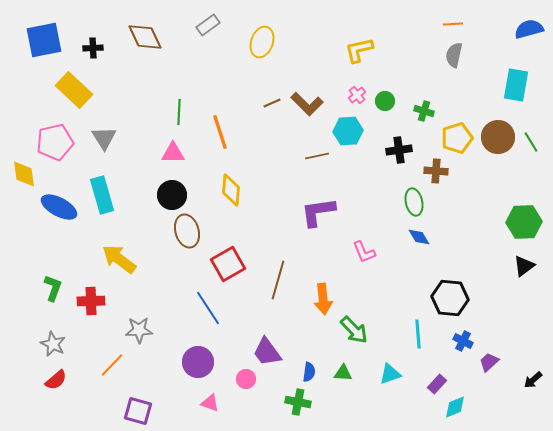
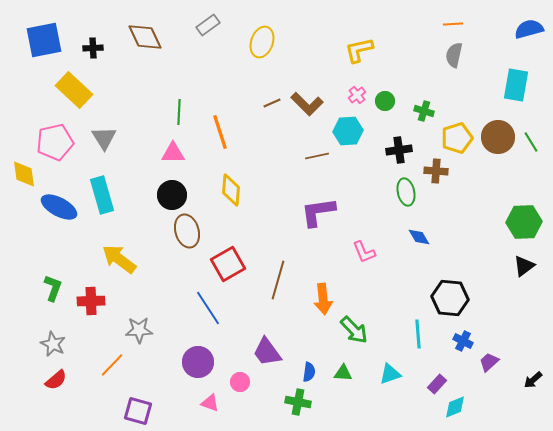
green ellipse at (414, 202): moved 8 px left, 10 px up
pink circle at (246, 379): moved 6 px left, 3 px down
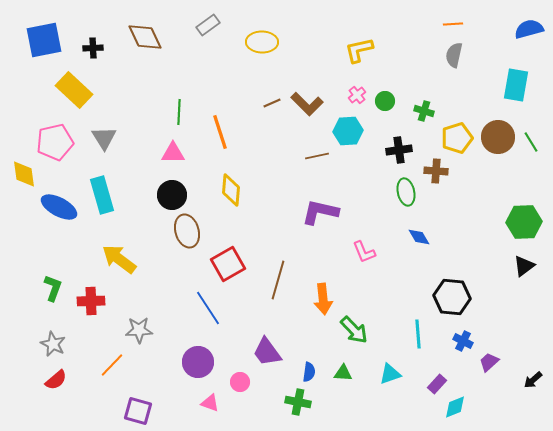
yellow ellipse at (262, 42): rotated 72 degrees clockwise
purple L-shape at (318, 212): moved 2 px right; rotated 21 degrees clockwise
black hexagon at (450, 298): moved 2 px right, 1 px up
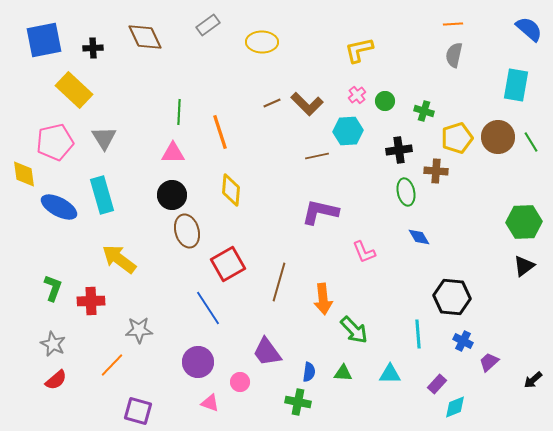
blue semicircle at (529, 29): rotated 56 degrees clockwise
brown line at (278, 280): moved 1 px right, 2 px down
cyan triangle at (390, 374): rotated 20 degrees clockwise
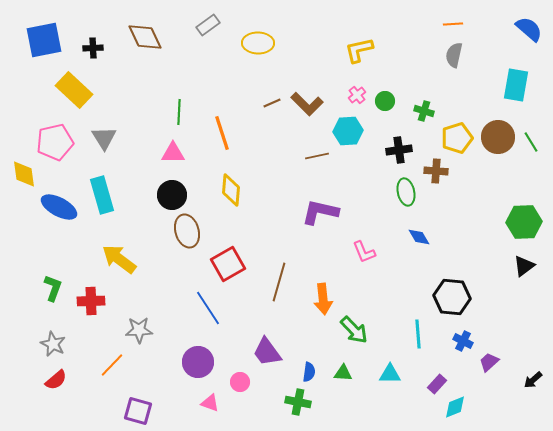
yellow ellipse at (262, 42): moved 4 px left, 1 px down
orange line at (220, 132): moved 2 px right, 1 px down
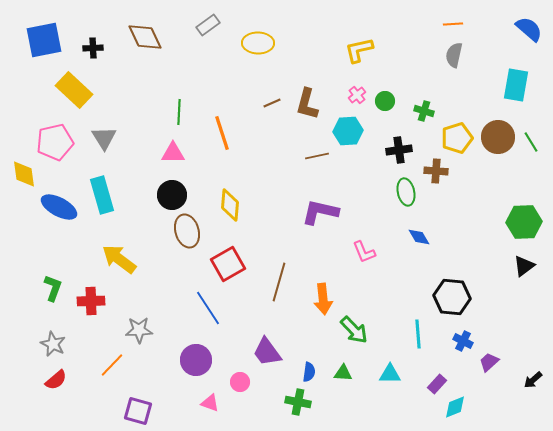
brown L-shape at (307, 104): rotated 60 degrees clockwise
yellow diamond at (231, 190): moved 1 px left, 15 px down
purple circle at (198, 362): moved 2 px left, 2 px up
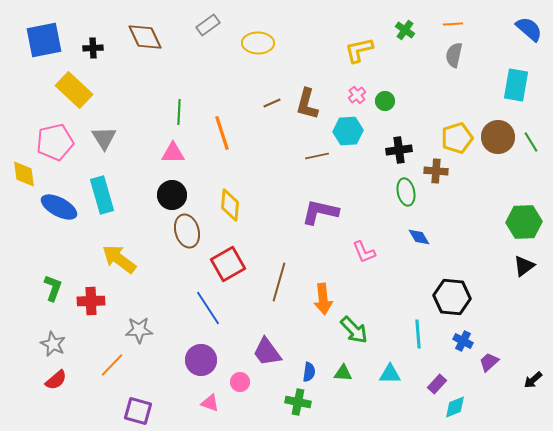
green cross at (424, 111): moved 19 px left, 81 px up; rotated 18 degrees clockwise
purple circle at (196, 360): moved 5 px right
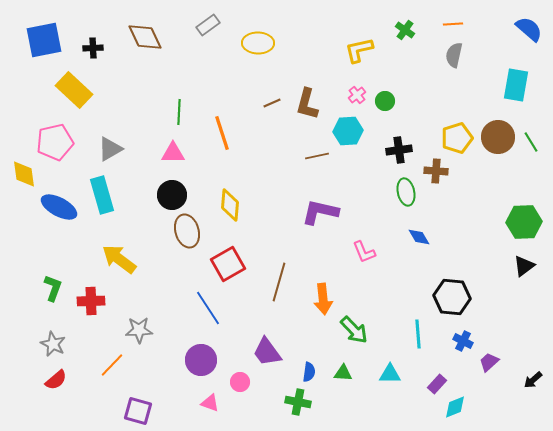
gray triangle at (104, 138): moved 6 px right, 11 px down; rotated 32 degrees clockwise
